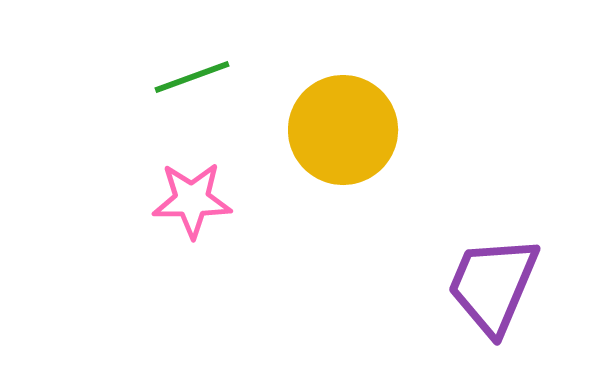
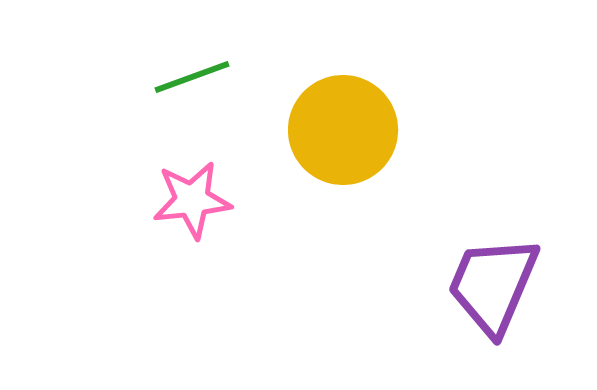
pink star: rotated 6 degrees counterclockwise
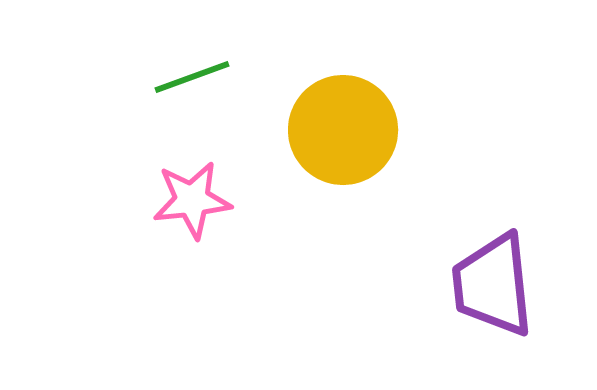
purple trapezoid: rotated 29 degrees counterclockwise
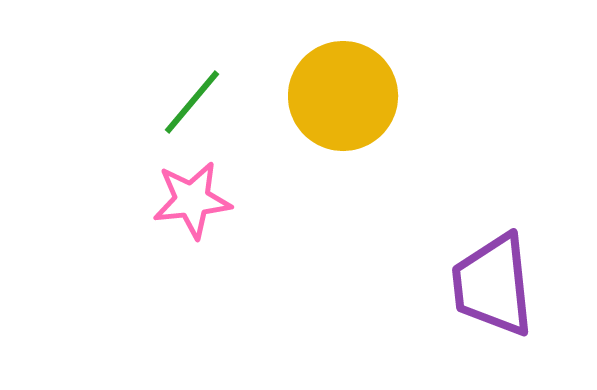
green line: moved 25 px down; rotated 30 degrees counterclockwise
yellow circle: moved 34 px up
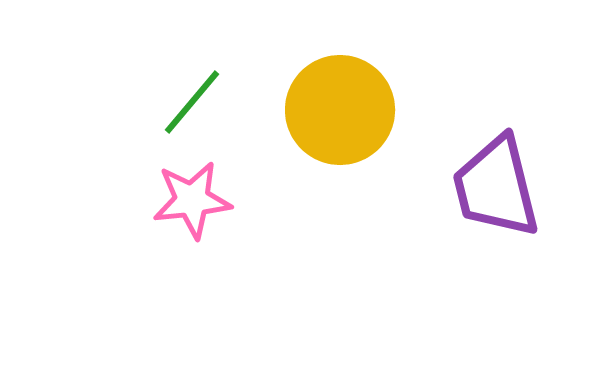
yellow circle: moved 3 px left, 14 px down
purple trapezoid: moved 3 px right, 98 px up; rotated 8 degrees counterclockwise
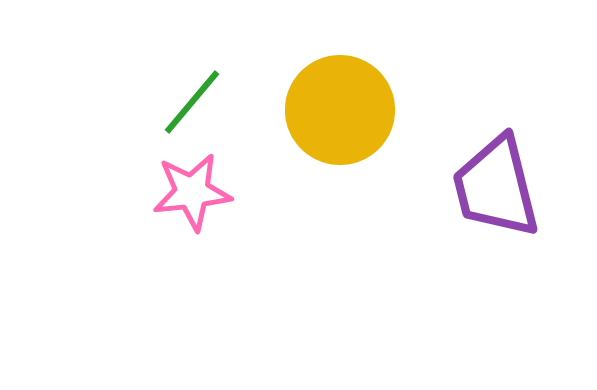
pink star: moved 8 px up
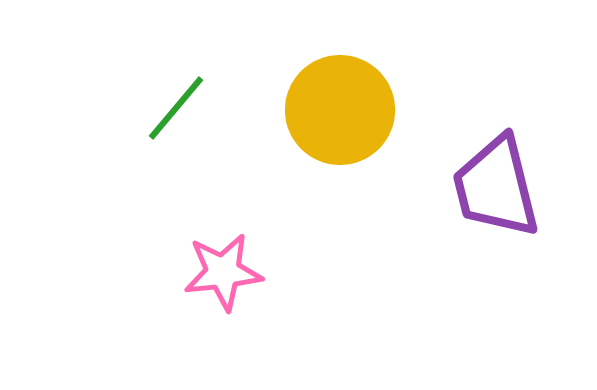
green line: moved 16 px left, 6 px down
pink star: moved 31 px right, 80 px down
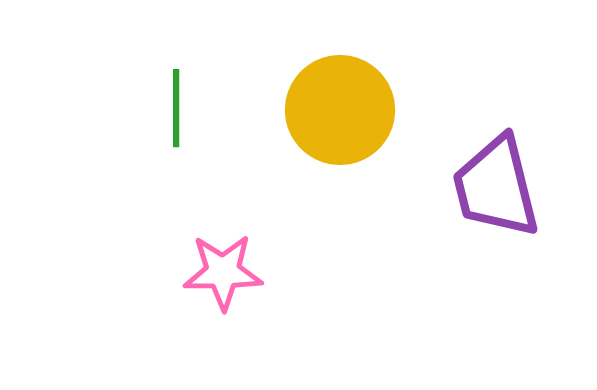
green line: rotated 40 degrees counterclockwise
pink star: rotated 6 degrees clockwise
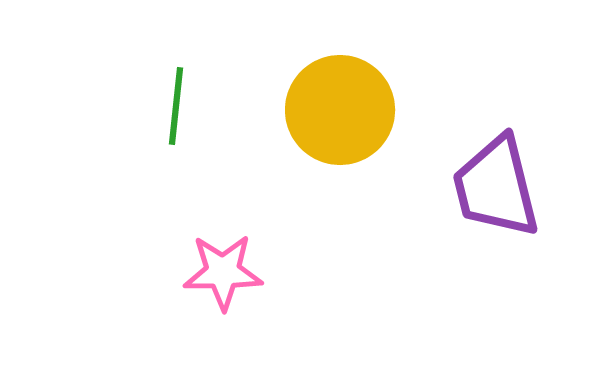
green line: moved 2 px up; rotated 6 degrees clockwise
